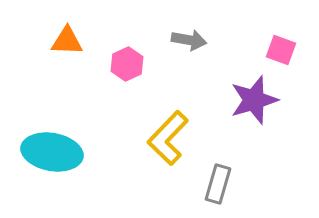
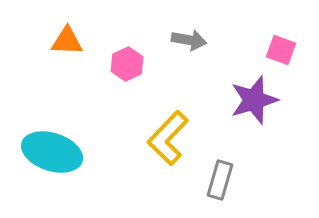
cyan ellipse: rotated 8 degrees clockwise
gray rectangle: moved 2 px right, 4 px up
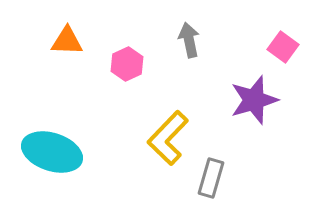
gray arrow: rotated 112 degrees counterclockwise
pink square: moved 2 px right, 3 px up; rotated 16 degrees clockwise
gray rectangle: moved 9 px left, 2 px up
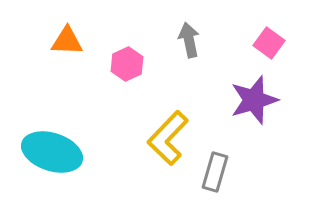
pink square: moved 14 px left, 4 px up
gray rectangle: moved 4 px right, 6 px up
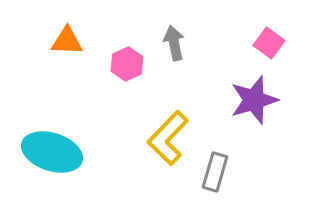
gray arrow: moved 15 px left, 3 px down
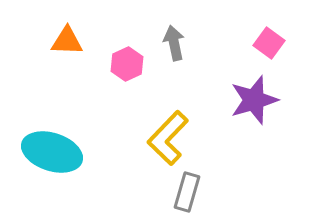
gray rectangle: moved 28 px left, 20 px down
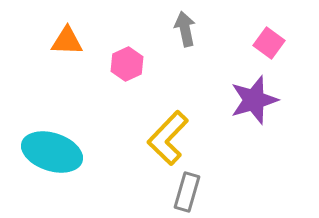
gray arrow: moved 11 px right, 14 px up
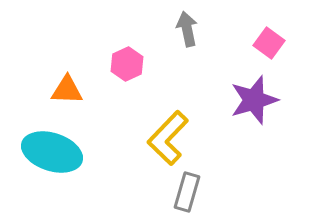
gray arrow: moved 2 px right
orange triangle: moved 49 px down
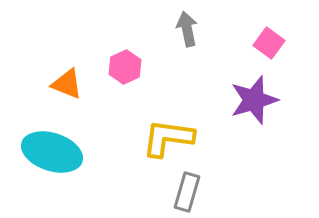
pink hexagon: moved 2 px left, 3 px down
orange triangle: moved 6 px up; rotated 20 degrees clockwise
yellow L-shape: rotated 54 degrees clockwise
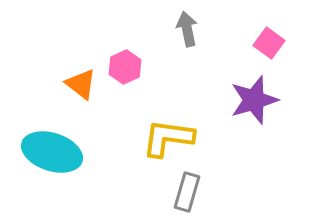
orange triangle: moved 14 px right; rotated 16 degrees clockwise
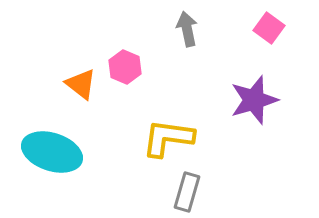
pink square: moved 15 px up
pink hexagon: rotated 12 degrees counterclockwise
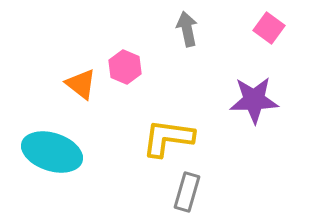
purple star: rotated 15 degrees clockwise
